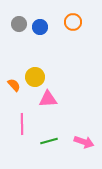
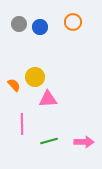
pink arrow: rotated 18 degrees counterclockwise
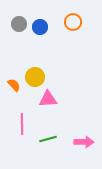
green line: moved 1 px left, 2 px up
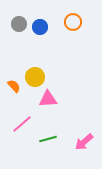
orange semicircle: moved 1 px down
pink line: rotated 50 degrees clockwise
pink arrow: rotated 138 degrees clockwise
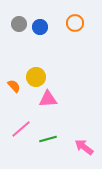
orange circle: moved 2 px right, 1 px down
yellow circle: moved 1 px right
pink line: moved 1 px left, 5 px down
pink arrow: moved 5 px down; rotated 78 degrees clockwise
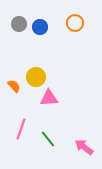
pink triangle: moved 1 px right, 1 px up
pink line: rotated 30 degrees counterclockwise
green line: rotated 66 degrees clockwise
